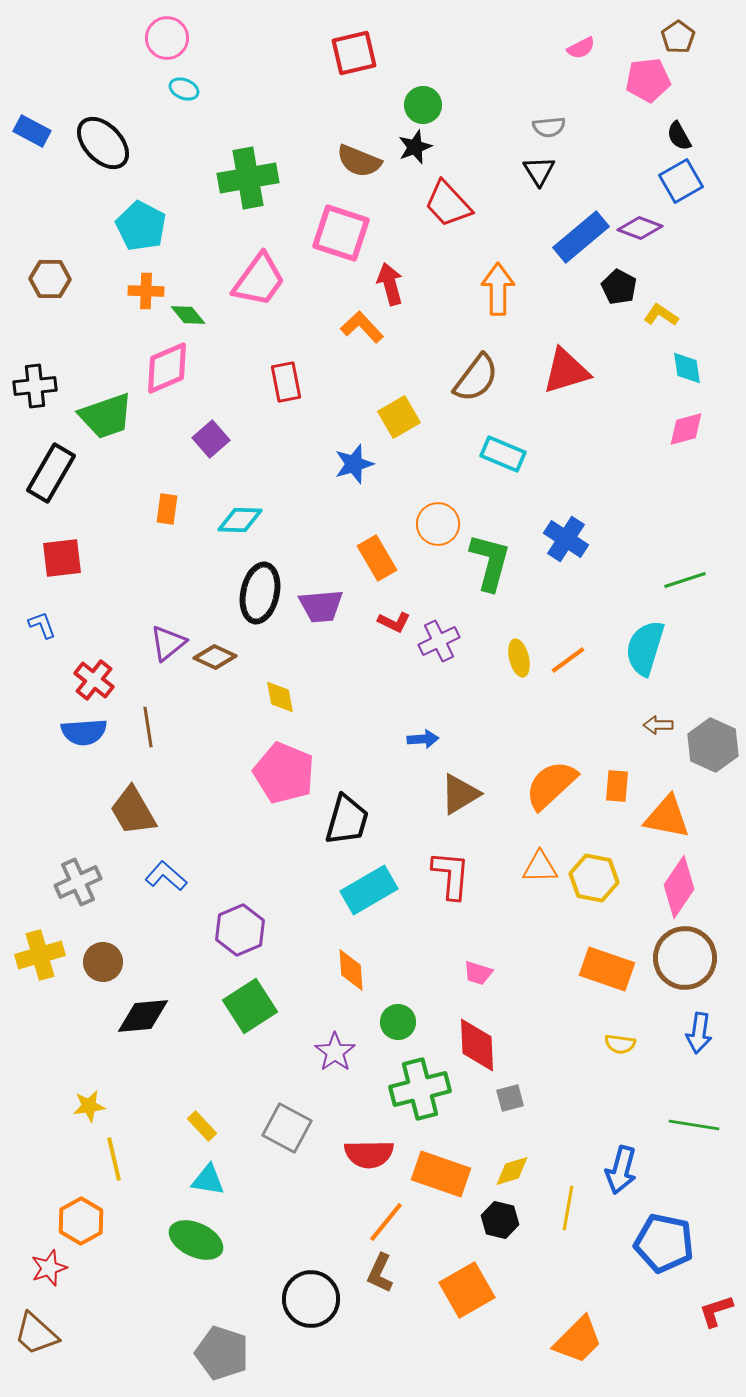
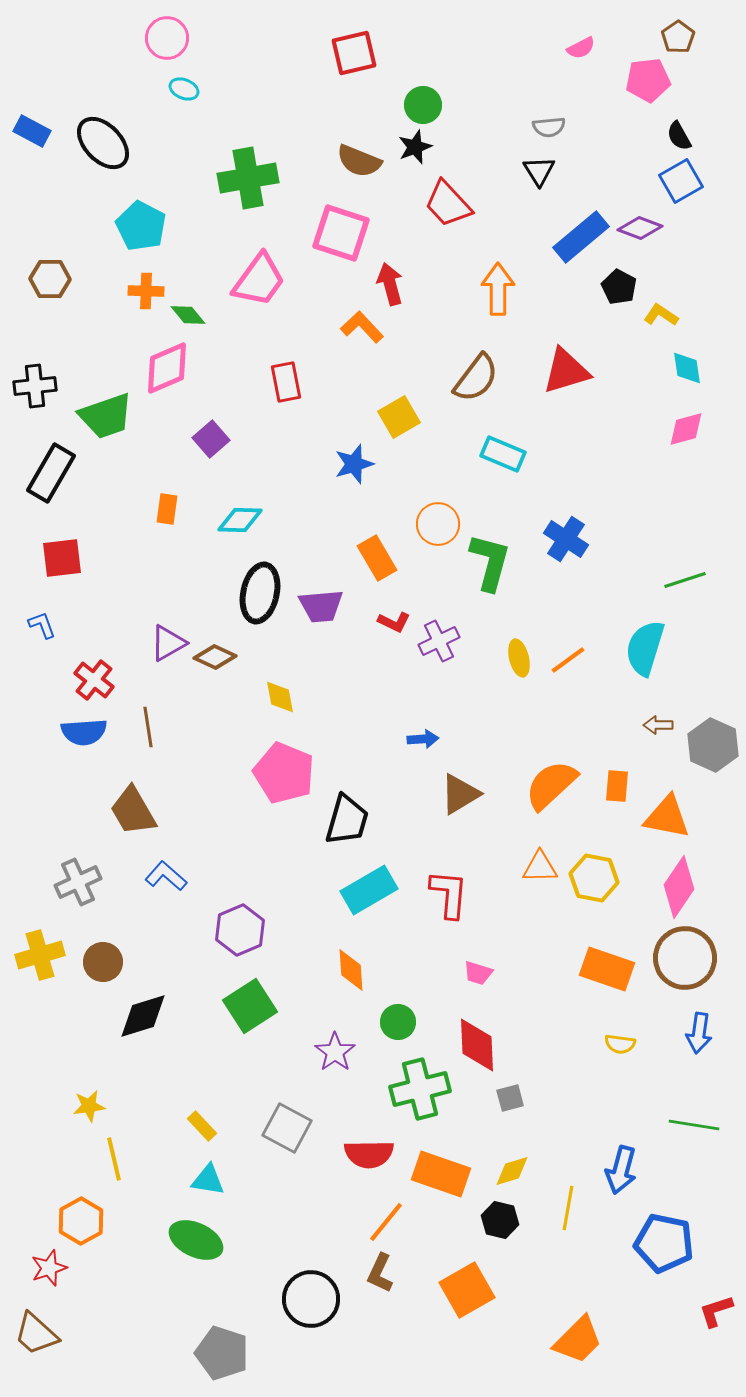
purple triangle at (168, 643): rotated 9 degrees clockwise
red L-shape at (451, 875): moved 2 px left, 19 px down
black diamond at (143, 1016): rotated 12 degrees counterclockwise
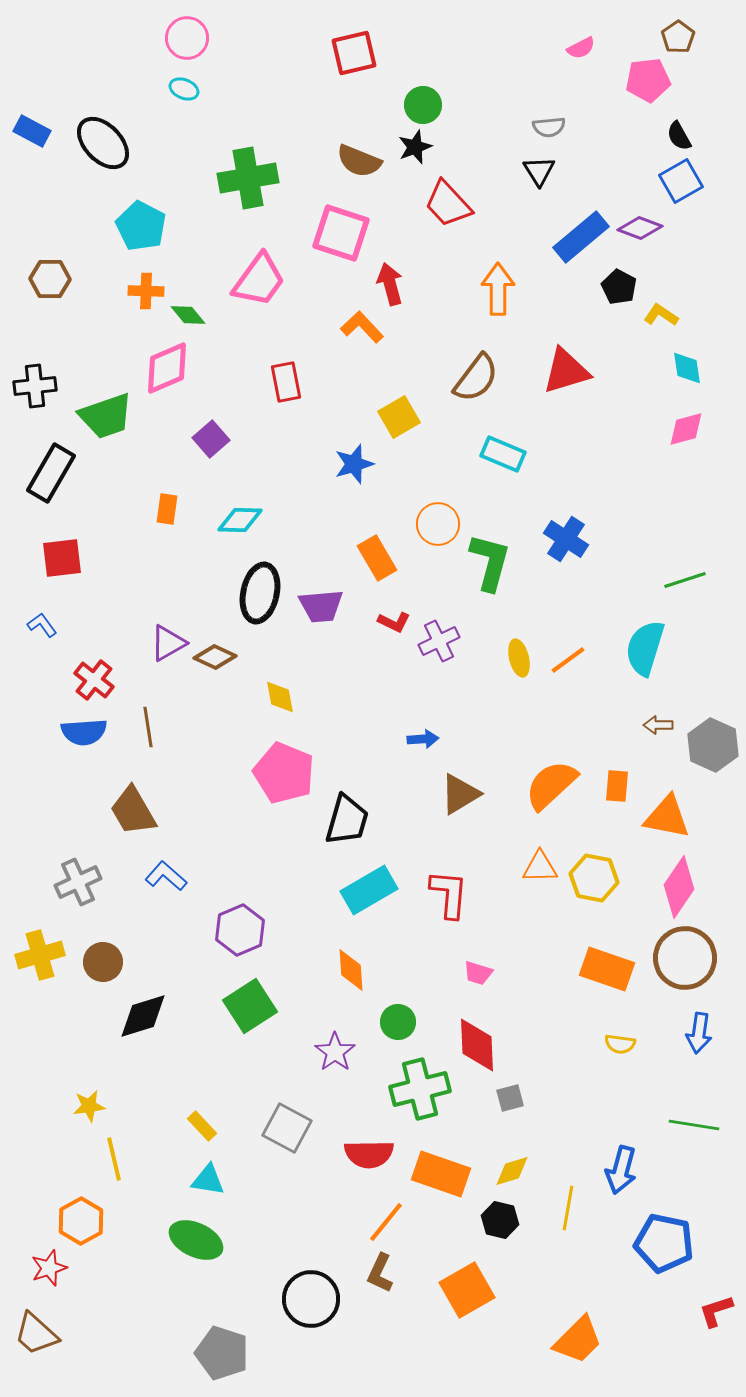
pink circle at (167, 38): moved 20 px right
blue L-shape at (42, 625): rotated 16 degrees counterclockwise
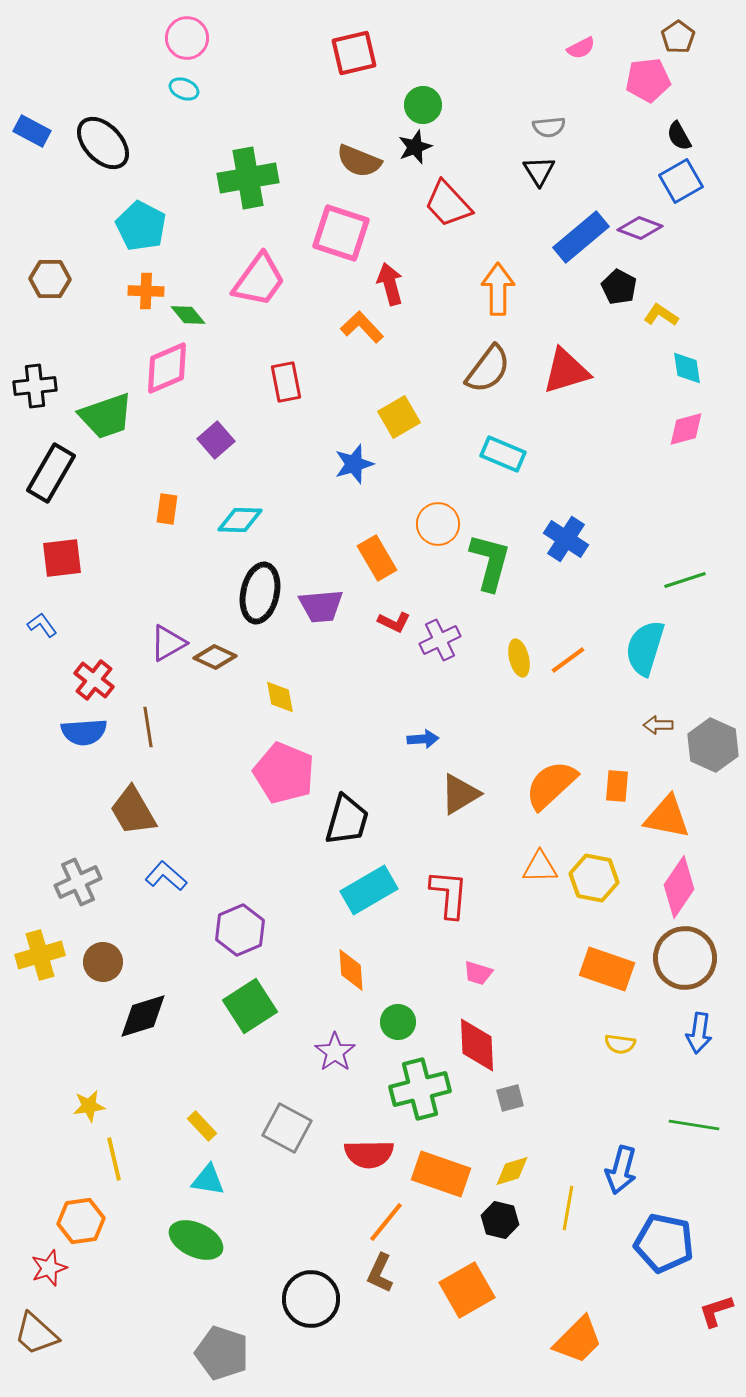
brown semicircle at (476, 378): moved 12 px right, 9 px up
purple square at (211, 439): moved 5 px right, 1 px down
purple cross at (439, 641): moved 1 px right, 1 px up
orange hexagon at (81, 1221): rotated 21 degrees clockwise
